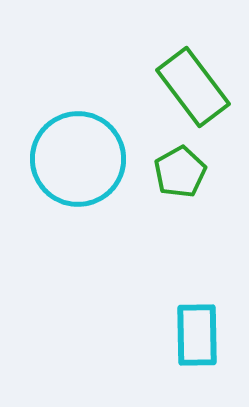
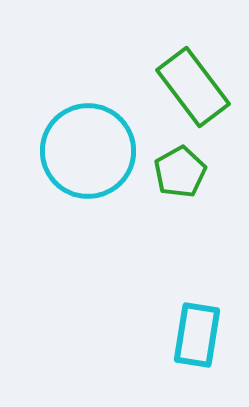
cyan circle: moved 10 px right, 8 px up
cyan rectangle: rotated 10 degrees clockwise
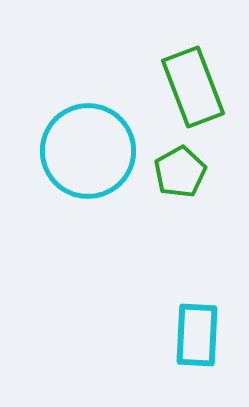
green rectangle: rotated 16 degrees clockwise
cyan rectangle: rotated 6 degrees counterclockwise
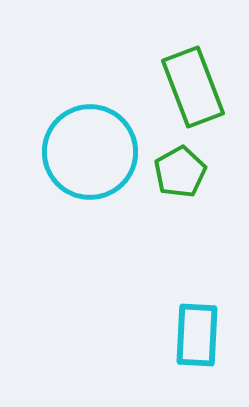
cyan circle: moved 2 px right, 1 px down
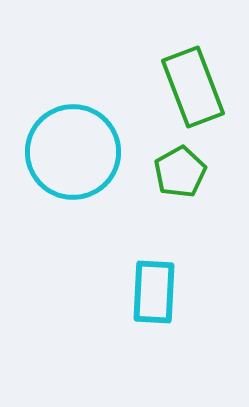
cyan circle: moved 17 px left
cyan rectangle: moved 43 px left, 43 px up
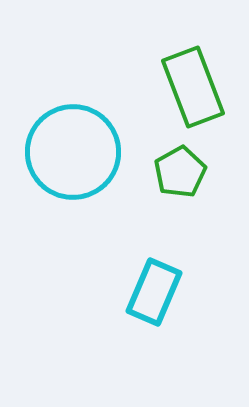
cyan rectangle: rotated 20 degrees clockwise
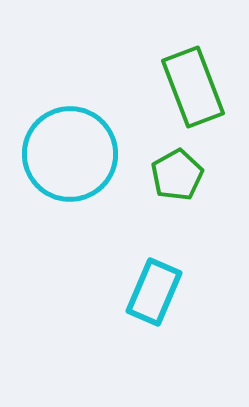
cyan circle: moved 3 px left, 2 px down
green pentagon: moved 3 px left, 3 px down
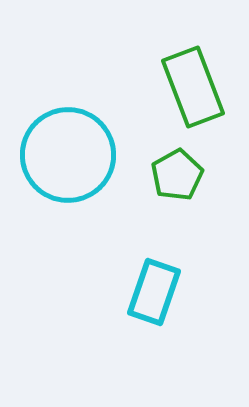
cyan circle: moved 2 px left, 1 px down
cyan rectangle: rotated 4 degrees counterclockwise
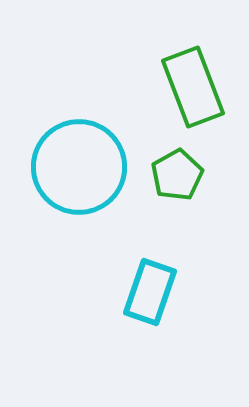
cyan circle: moved 11 px right, 12 px down
cyan rectangle: moved 4 px left
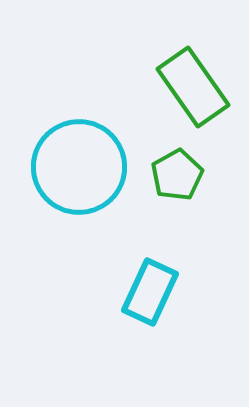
green rectangle: rotated 14 degrees counterclockwise
cyan rectangle: rotated 6 degrees clockwise
